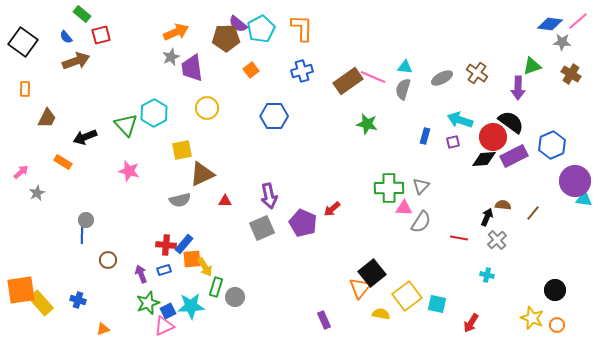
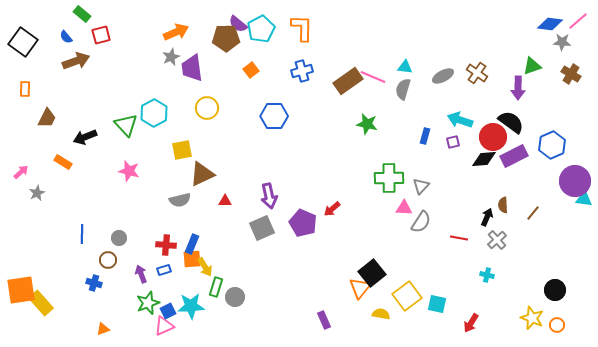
gray ellipse at (442, 78): moved 1 px right, 2 px up
green cross at (389, 188): moved 10 px up
brown semicircle at (503, 205): rotated 98 degrees counterclockwise
gray circle at (86, 220): moved 33 px right, 18 px down
blue rectangle at (184, 244): moved 8 px right; rotated 18 degrees counterclockwise
blue cross at (78, 300): moved 16 px right, 17 px up
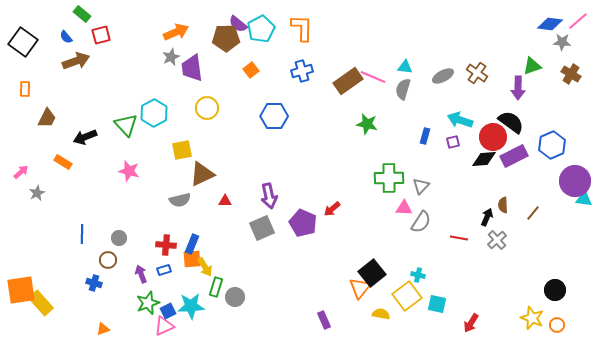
cyan cross at (487, 275): moved 69 px left
